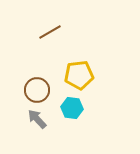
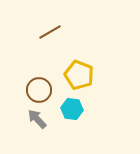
yellow pentagon: rotated 28 degrees clockwise
brown circle: moved 2 px right
cyan hexagon: moved 1 px down
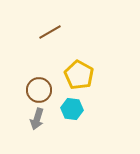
yellow pentagon: rotated 8 degrees clockwise
gray arrow: rotated 120 degrees counterclockwise
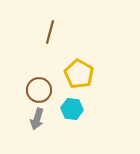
brown line: rotated 45 degrees counterclockwise
yellow pentagon: moved 1 px up
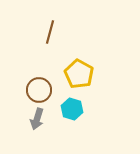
cyan hexagon: rotated 10 degrees clockwise
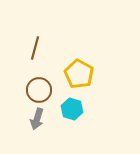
brown line: moved 15 px left, 16 px down
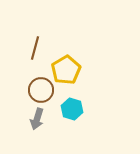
yellow pentagon: moved 13 px left, 4 px up; rotated 12 degrees clockwise
brown circle: moved 2 px right
